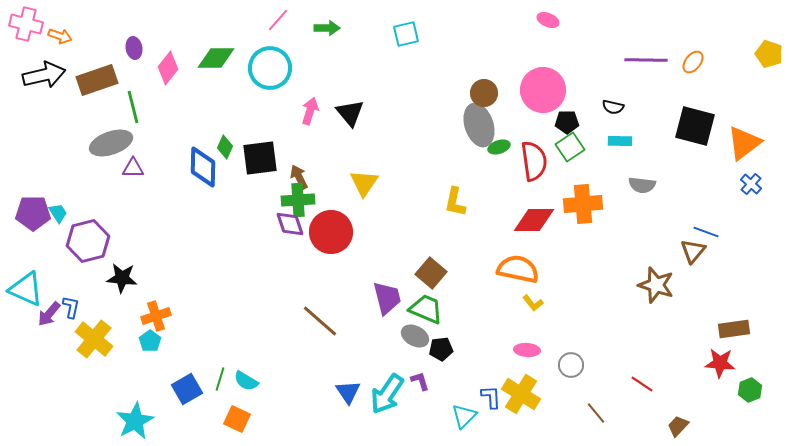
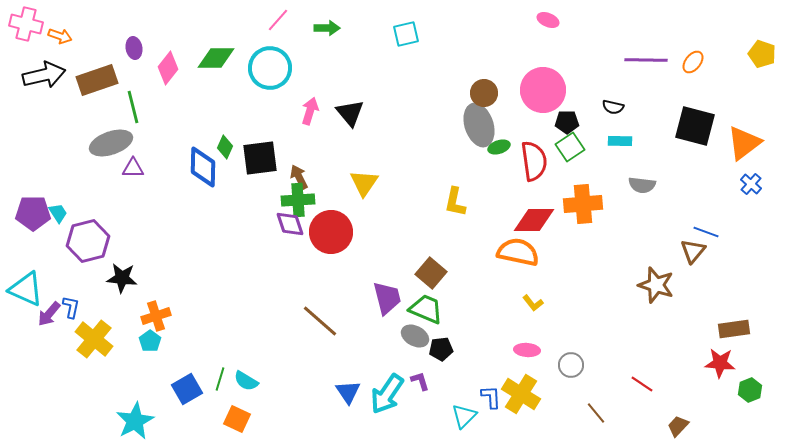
yellow pentagon at (769, 54): moved 7 px left
orange semicircle at (518, 269): moved 17 px up
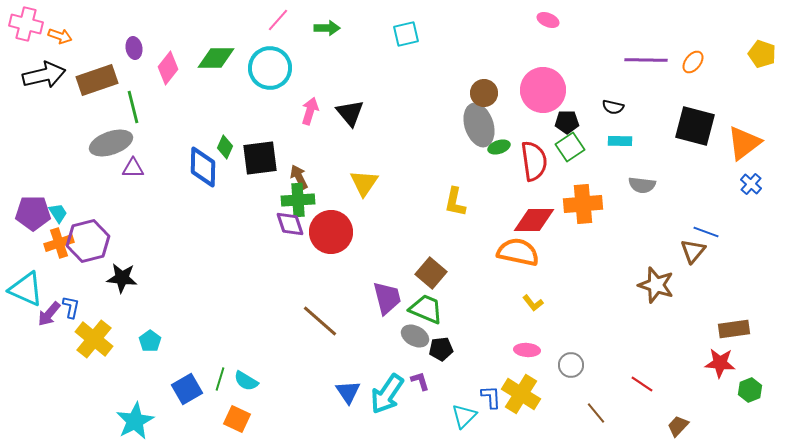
orange cross at (156, 316): moved 97 px left, 73 px up
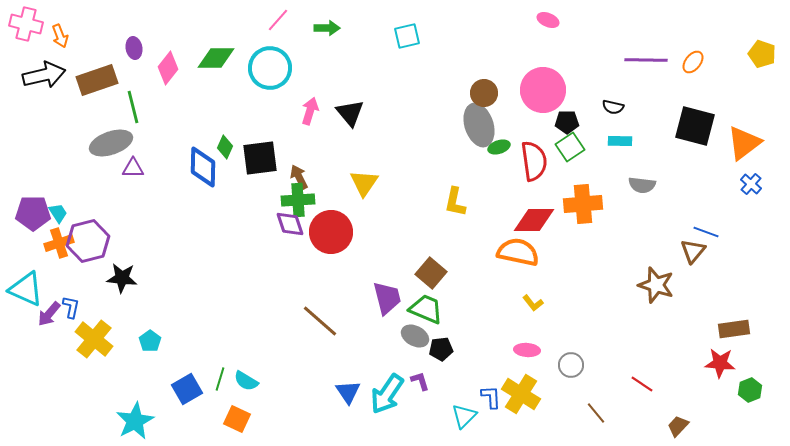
cyan square at (406, 34): moved 1 px right, 2 px down
orange arrow at (60, 36): rotated 50 degrees clockwise
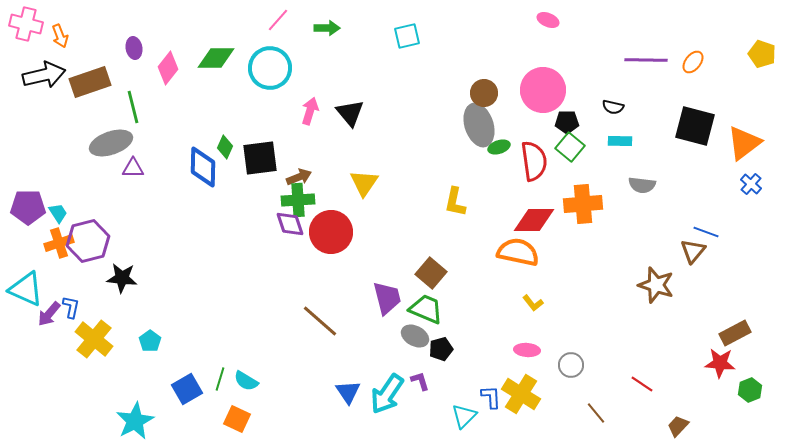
brown rectangle at (97, 80): moved 7 px left, 2 px down
green square at (570, 147): rotated 16 degrees counterclockwise
brown arrow at (299, 177): rotated 95 degrees clockwise
purple pentagon at (33, 213): moved 5 px left, 6 px up
brown rectangle at (734, 329): moved 1 px right, 4 px down; rotated 20 degrees counterclockwise
black pentagon at (441, 349): rotated 10 degrees counterclockwise
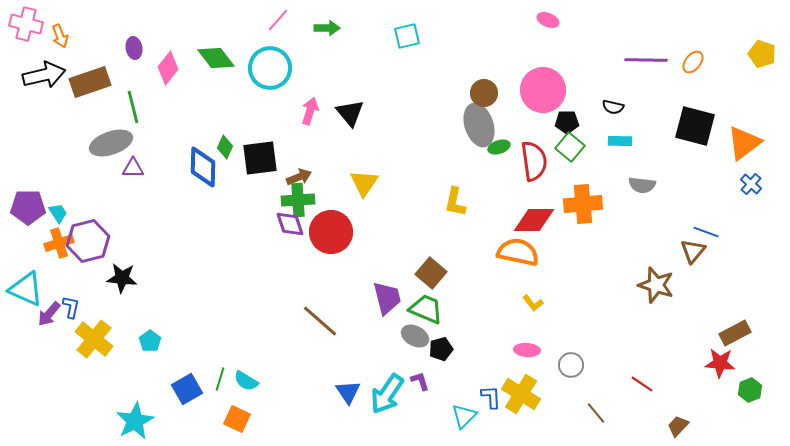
green diamond at (216, 58): rotated 51 degrees clockwise
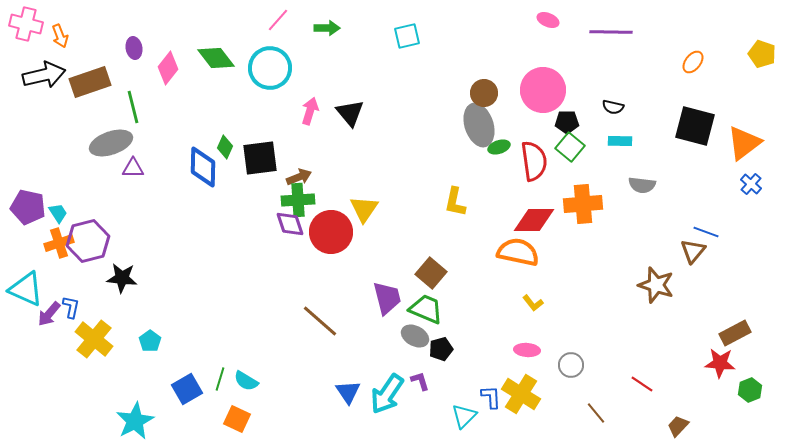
purple line at (646, 60): moved 35 px left, 28 px up
yellow triangle at (364, 183): moved 26 px down
purple pentagon at (28, 207): rotated 12 degrees clockwise
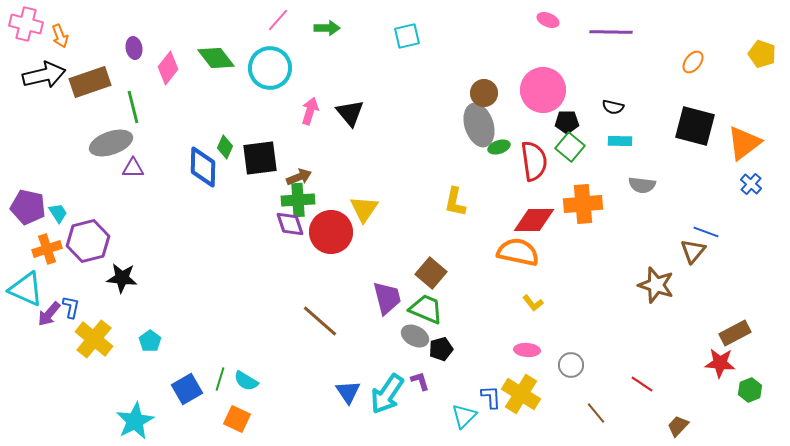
orange cross at (59, 243): moved 12 px left, 6 px down
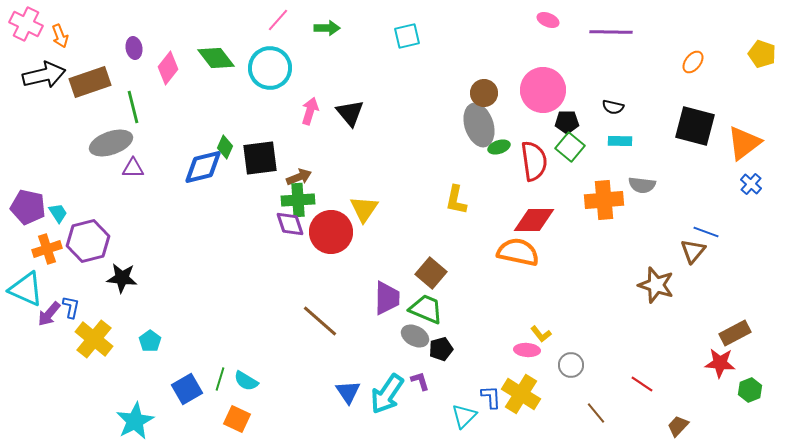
pink cross at (26, 24): rotated 12 degrees clockwise
blue diamond at (203, 167): rotated 75 degrees clockwise
yellow L-shape at (455, 202): moved 1 px right, 2 px up
orange cross at (583, 204): moved 21 px right, 4 px up
purple trapezoid at (387, 298): rotated 15 degrees clockwise
yellow L-shape at (533, 303): moved 8 px right, 31 px down
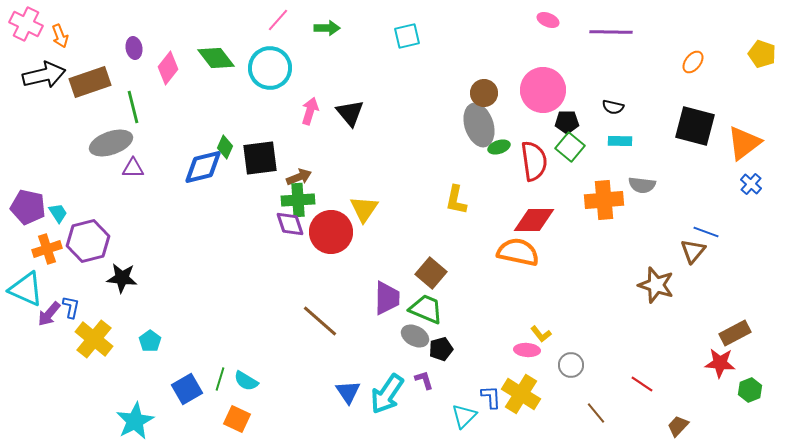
purple L-shape at (420, 381): moved 4 px right, 1 px up
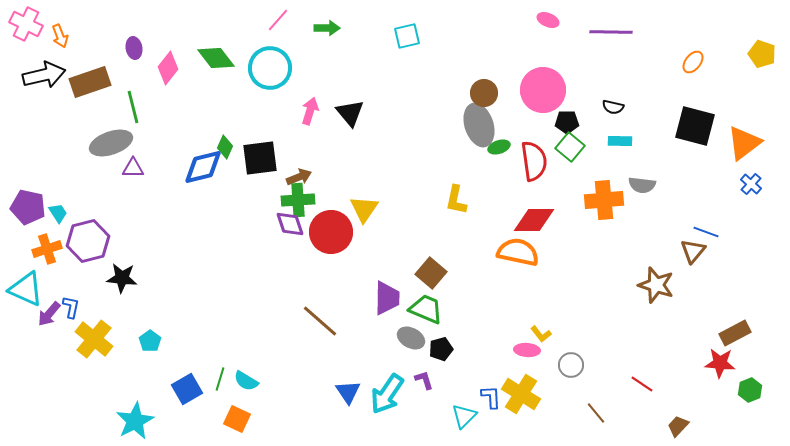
gray ellipse at (415, 336): moved 4 px left, 2 px down
